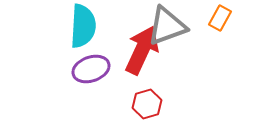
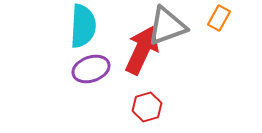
orange rectangle: moved 1 px left
red hexagon: moved 3 px down
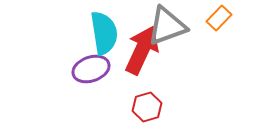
orange rectangle: rotated 15 degrees clockwise
cyan semicircle: moved 21 px right, 7 px down; rotated 12 degrees counterclockwise
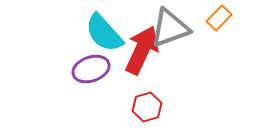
gray triangle: moved 3 px right, 2 px down
cyan semicircle: rotated 147 degrees clockwise
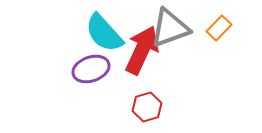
orange rectangle: moved 10 px down
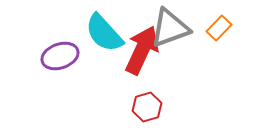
purple ellipse: moved 31 px left, 13 px up
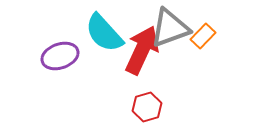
orange rectangle: moved 16 px left, 8 px down
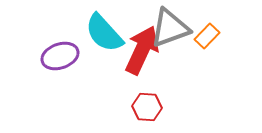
orange rectangle: moved 4 px right
red hexagon: rotated 20 degrees clockwise
